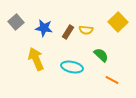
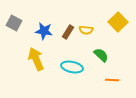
gray square: moved 2 px left, 1 px down; rotated 21 degrees counterclockwise
blue star: moved 3 px down
orange line: rotated 24 degrees counterclockwise
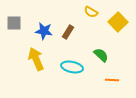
gray square: rotated 28 degrees counterclockwise
yellow semicircle: moved 5 px right, 18 px up; rotated 24 degrees clockwise
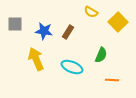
gray square: moved 1 px right, 1 px down
green semicircle: rotated 70 degrees clockwise
cyan ellipse: rotated 10 degrees clockwise
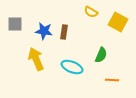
yellow square: rotated 18 degrees counterclockwise
brown rectangle: moved 4 px left; rotated 24 degrees counterclockwise
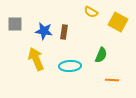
cyan ellipse: moved 2 px left, 1 px up; rotated 25 degrees counterclockwise
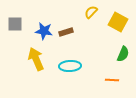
yellow semicircle: rotated 104 degrees clockwise
brown rectangle: moved 2 px right; rotated 64 degrees clockwise
green semicircle: moved 22 px right, 1 px up
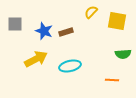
yellow square: moved 1 px left, 1 px up; rotated 18 degrees counterclockwise
blue star: rotated 12 degrees clockwise
green semicircle: rotated 63 degrees clockwise
yellow arrow: rotated 85 degrees clockwise
cyan ellipse: rotated 10 degrees counterclockwise
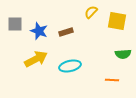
blue star: moved 5 px left
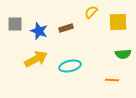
yellow square: moved 1 px right, 1 px down; rotated 12 degrees counterclockwise
brown rectangle: moved 4 px up
